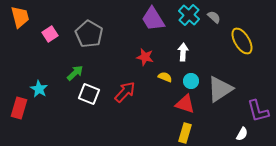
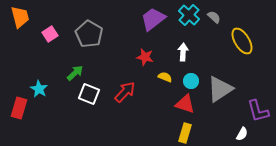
purple trapezoid: rotated 84 degrees clockwise
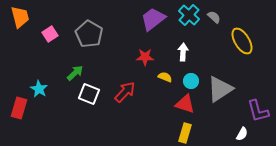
red star: rotated 12 degrees counterclockwise
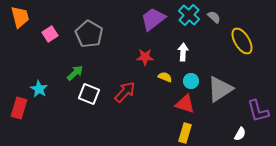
white semicircle: moved 2 px left
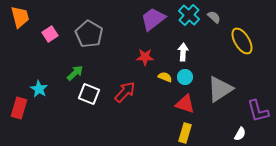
cyan circle: moved 6 px left, 4 px up
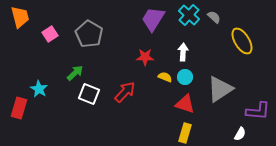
purple trapezoid: rotated 20 degrees counterclockwise
purple L-shape: rotated 70 degrees counterclockwise
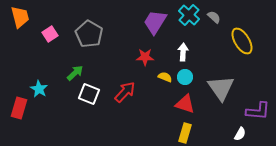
purple trapezoid: moved 2 px right, 3 px down
gray triangle: moved 1 px right, 1 px up; rotated 32 degrees counterclockwise
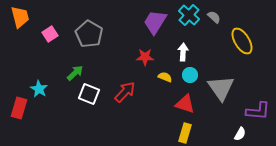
cyan circle: moved 5 px right, 2 px up
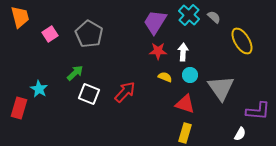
red star: moved 13 px right, 6 px up
